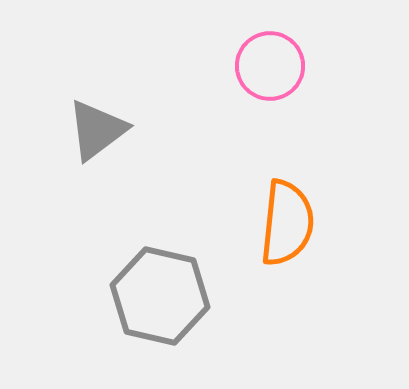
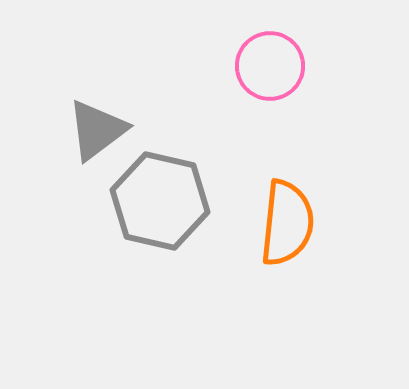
gray hexagon: moved 95 px up
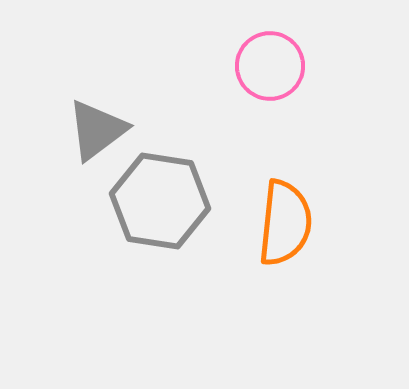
gray hexagon: rotated 4 degrees counterclockwise
orange semicircle: moved 2 px left
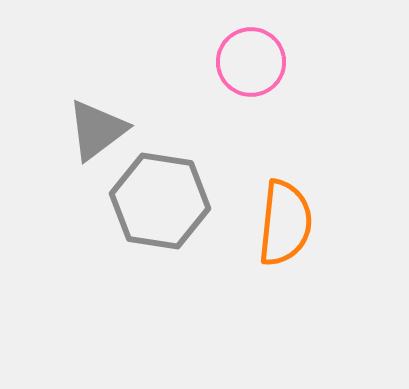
pink circle: moved 19 px left, 4 px up
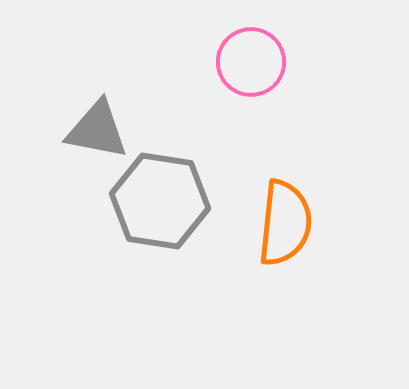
gray triangle: rotated 48 degrees clockwise
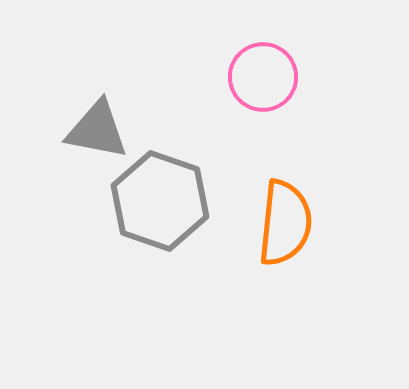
pink circle: moved 12 px right, 15 px down
gray hexagon: rotated 10 degrees clockwise
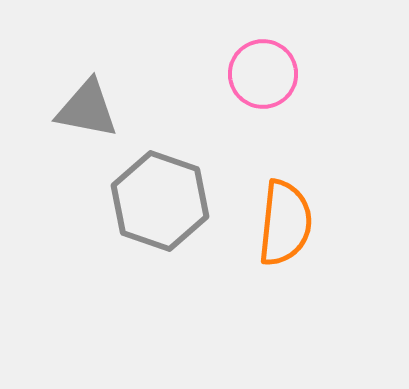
pink circle: moved 3 px up
gray triangle: moved 10 px left, 21 px up
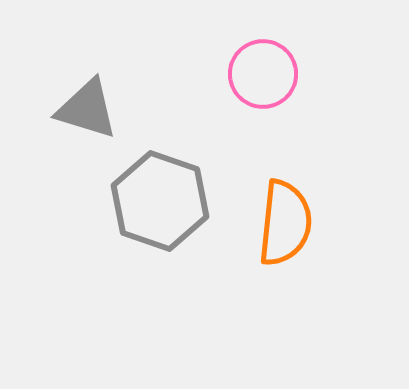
gray triangle: rotated 6 degrees clockwise
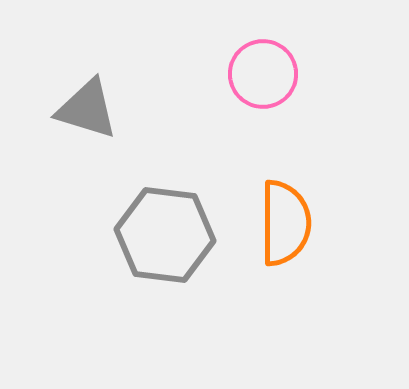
gray hexagon: moved 5 px right, 34 px down; rotated 12 degrees counterclockwise
orange semicircle: rotated 6 degrees counterclockwise
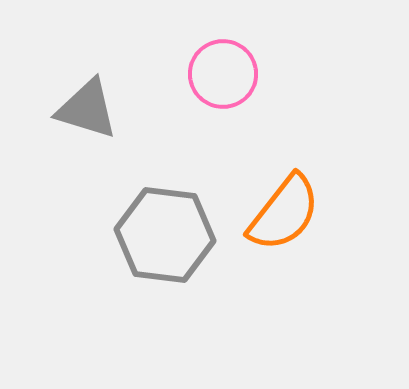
pink circle: moved 40 px left
orange semicircle: moved 1 px left, 10 px up; rotated 38 degrees clockwise
